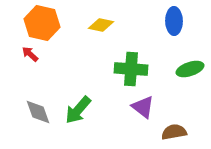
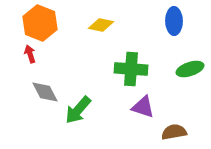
orange hexagon: moved 2 px left; rotated 8 degrees clockwise
red arrow: rotated 30 degrees clockwise
purple triangle: rotated 20 degrees counterclockwise
gray diamond: moved 7 px right, 20 px up; rotated 8 degrees counterclockwise
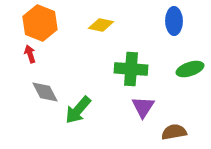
purple triangle: rotated 45 degrees clockwise
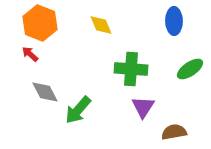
yellow diamond: rotated 55 degrees clockwise
red arrow: rotated 30 degrees counterclockwise
green ellipse: rotated 16 degrees counterclockwise
